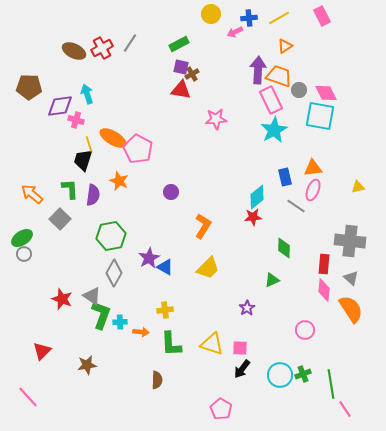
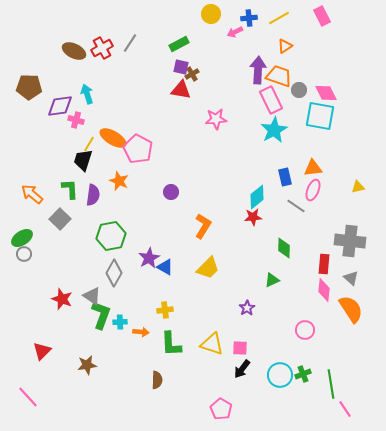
yellow line at (89, 144): rotated 49 degrees clockwise
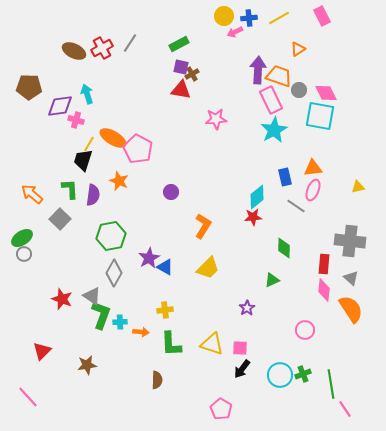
yellow circle at (211, 14): moved 13 px right, 2 px down
orange triangle at (285, 46): moved 13 px right, 3 px down
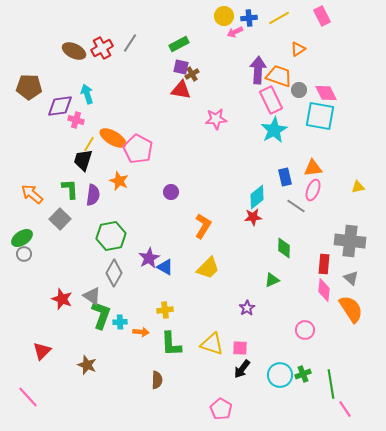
brown star at (87, 365): rotated 30 degrees clockwise
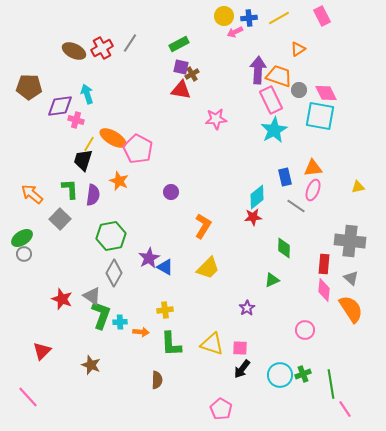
brown star at (87, 365): moved 4 px right
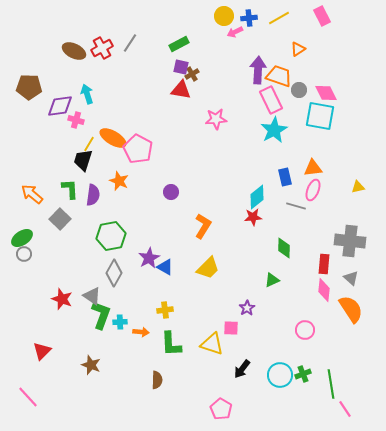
gray line at (296, 206): rotated 18 degrees counterclockwise
pink square at (240, 348): moved 9 px left, 20 px up
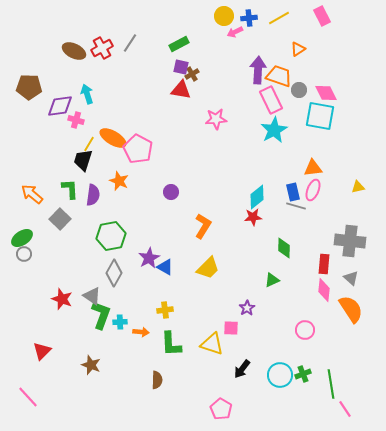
blue rectangle at (285, 177): moved 8 px right, 15 px down
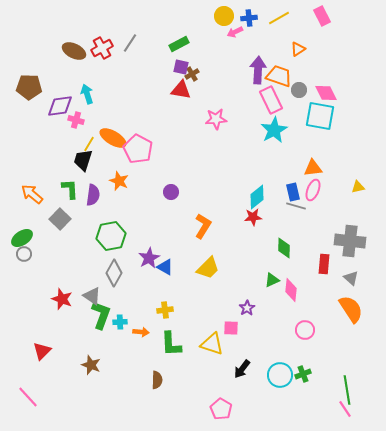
pink diamond at (324, 290): moved 33 px left
green line at (331, 384): moved 16 px right, 6 px down
